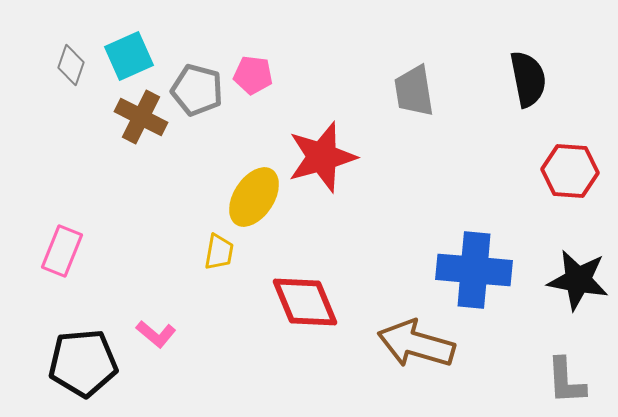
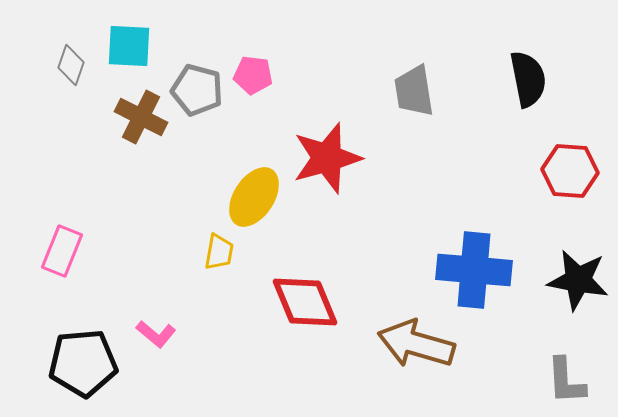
cyan square: moved 10 px up; rotated 27 degrees clockwise
red star: moved 5 px right, 1 px down
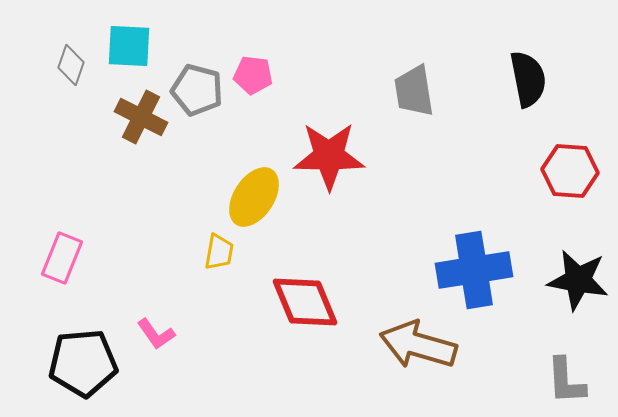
red star: moved 2 px right, 2 px up; rotated 16 degrees clockwise
pink rectangle: moved 7 px down
blue cross: rotated 14 degrees counterclockwise
pink L-shape: rotated 15 degrees clockwise
brown arrow: moved 2 px right, 1 px down
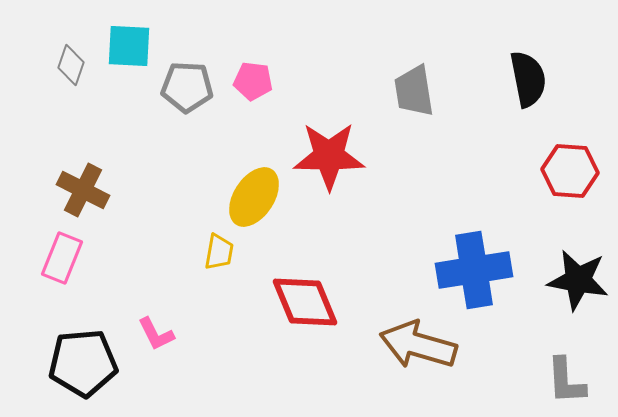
pink pentagon: moved 6 px down
gray pentagon: moved 10 px left, 3 px up; rotated 12 degrees counterclockwise
brown cross: moved 58 px left, 73 px down
pink L-shape: rotated 9 degrees clockwise
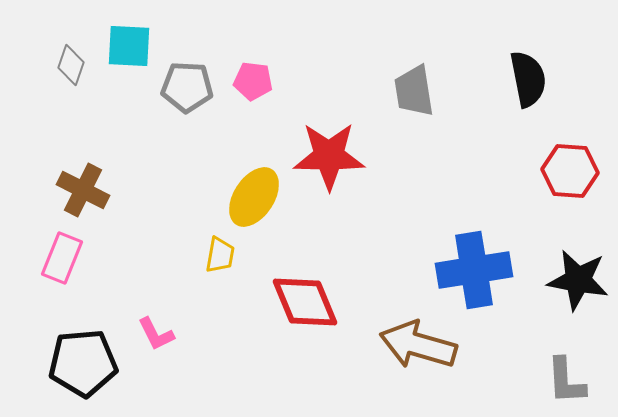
yellow trapezoid: moved 1 px right, 3 px down
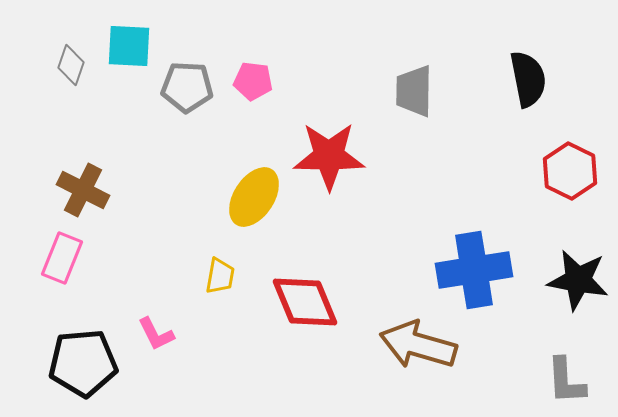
gray trapezoid: rotated 10 degrees clockwise
red hexagon: rotated 22 degrees clockwise
yellow trapezoid: moved 21 px down
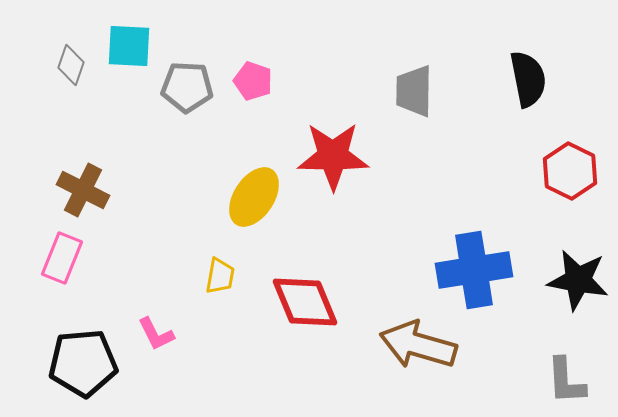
pink pentagon: rotated 12 degrees clockwise
red star: moved 4 px right
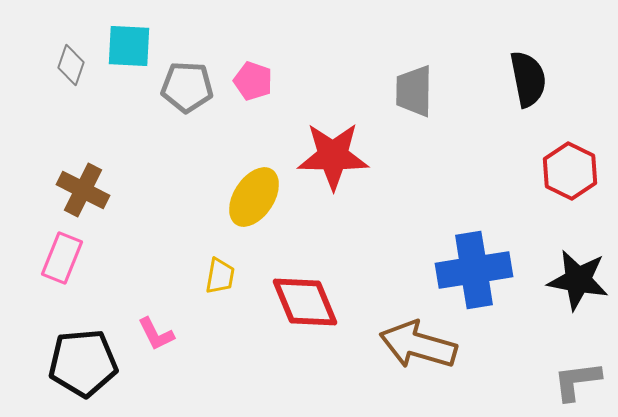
gray L-shape: moved 11 px right; rotated 86 degrees clockwise
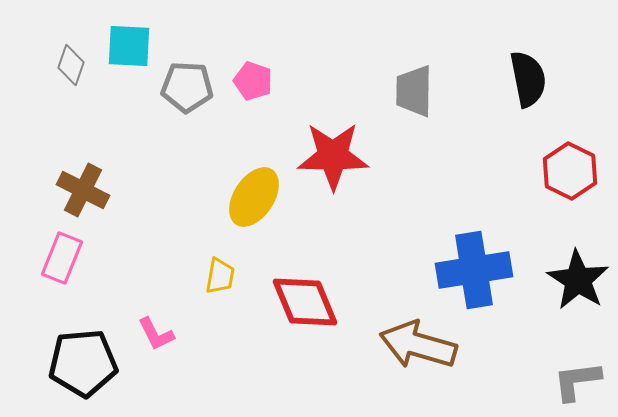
black star: rotated 22 degrees clockwise
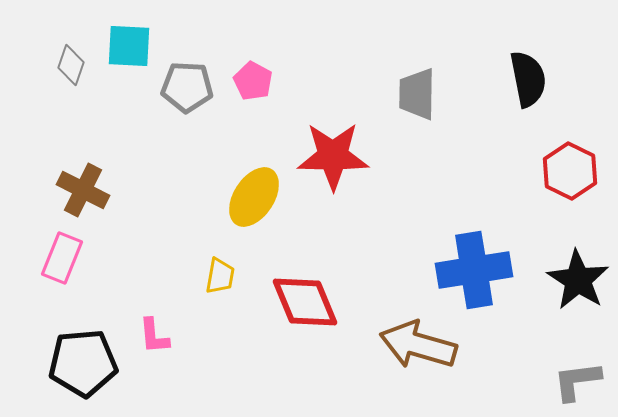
pink pentagon: rotated 9 degrees clockwise
gray trapezoid: moved 3 px right, 3 px down
pink L-shape: moved 2 px left, 2 px down; rotated 21 degrees clockwise
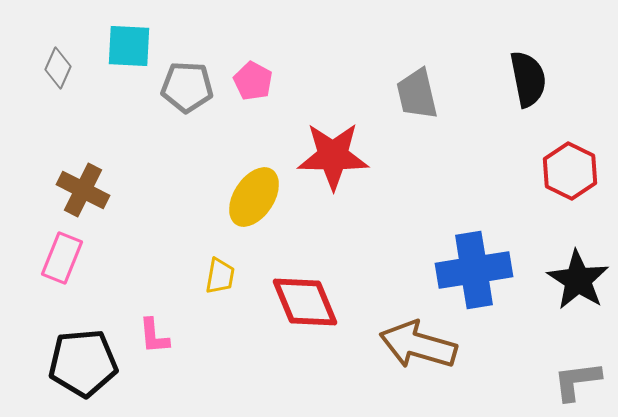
gray diamond: moved 13 px left, 3 px down; rotated 6 degrees clockwise
gray trapezoid: rotated 14 degrees counterclockwise
